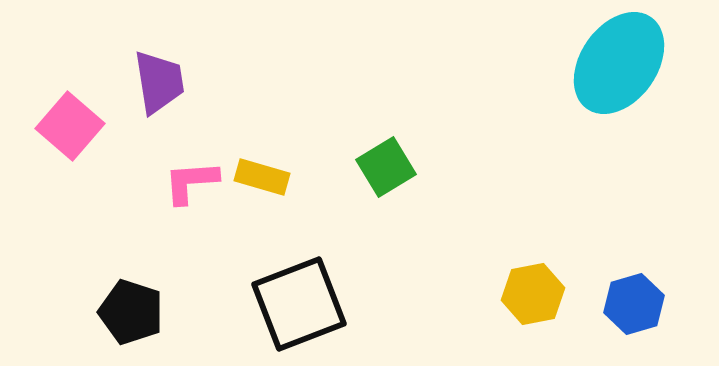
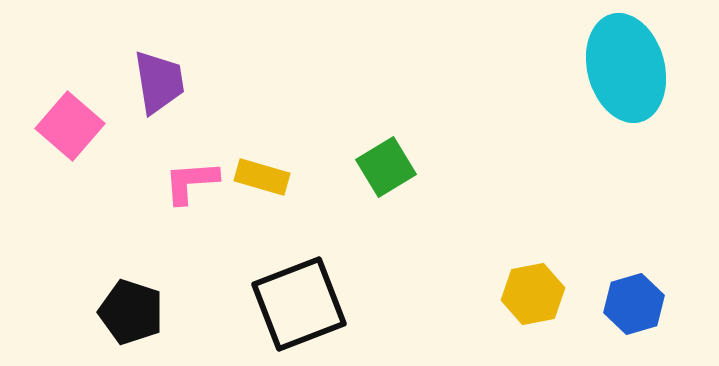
cyan ellipse: moved 7 px right, 5 px down; rotated 50 degrees counterclockwise
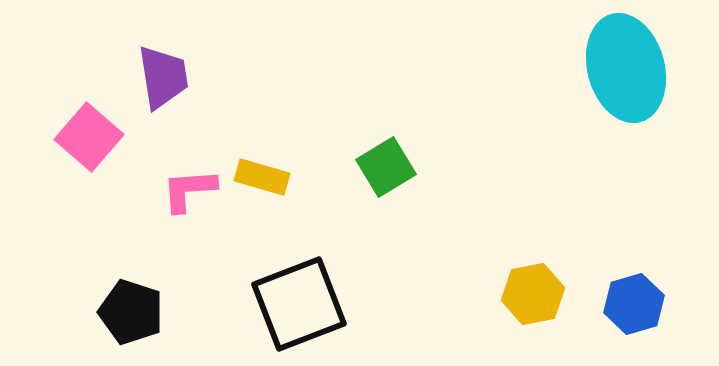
purple trapezoid: moved 4 px right, 5 px up
pink square: moved 19 px right, 11 px down
pink L-shape: moved 2 px left, 8 px down
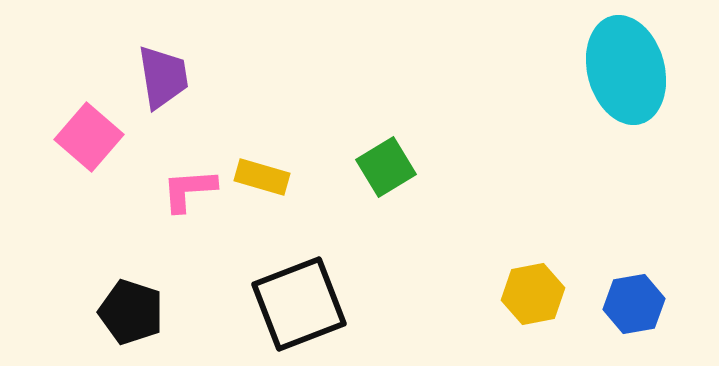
cyan ellipse: moved 2 px down
blue hexagon: rotated 6 degrees clockwise
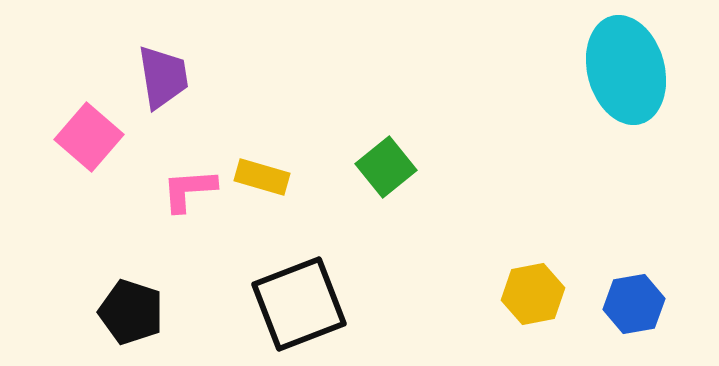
green square: rotated 8 degrees counterclockwise
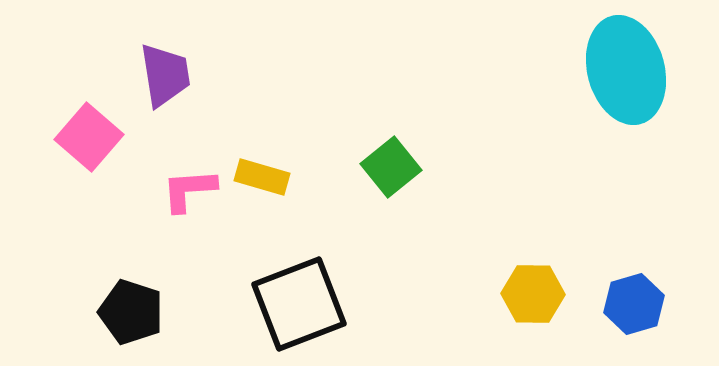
purple trapezoid: moved 2 px right, 2 px up
green square: moved 5 px right
yellow hexagon: rotated 12 degrees clockwise
blue hexagon: rotated 6 degrees counterclockwise
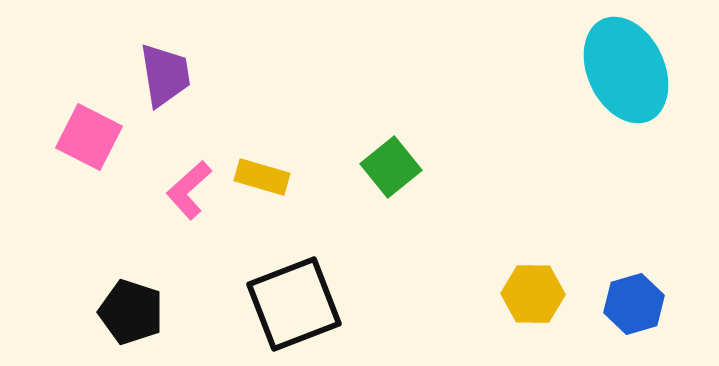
cyan ellipse: rotated 10 degrees counterclockwise
pink square: rotated 14 degrees counterclockwise
pink L-shape: rotated 38 degrees counterclockwise
black square: moved 5 px left
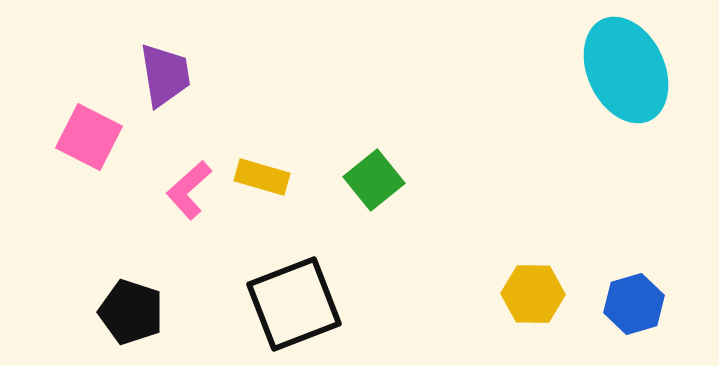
green square: moved 17 px left, 13 px down
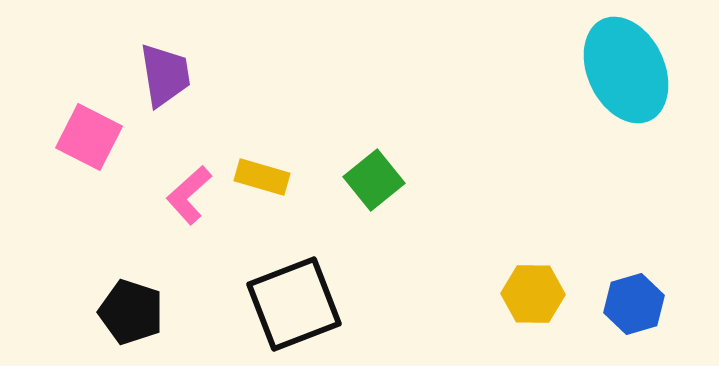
pink L-shape: moved 5 px down
